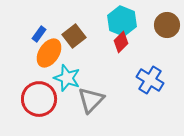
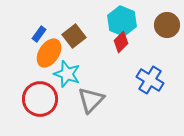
cyan star: moved 4 px up
red circle: moved 1 px right
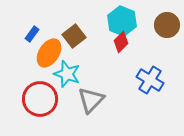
blue rectangle: moved 7 px left
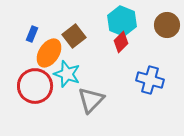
blue rectangle: rotated 14 degrees counterclockwise
blue cross: rotated 16 degrees counterclockwise
red circle: moved 5 px left, 13 px up
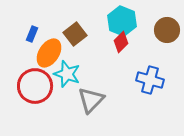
brown circle: moved 5 px down
brown square: moved 1 px right, 2 px up
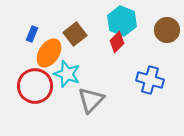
red diamond: moved 4 px left
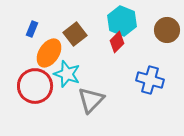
blue rectangle: moved 5 px up
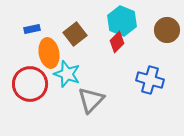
blue rectangle: rotated 56 degrees clockwise
orange ellipse: rotated 44 degrees counterclockwise
red circle: moved 5 px left, 2 px up
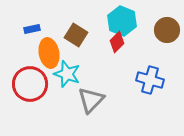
brown square: moved 1 px right, 1 px down; rotated 20 degrees counterclockwise
